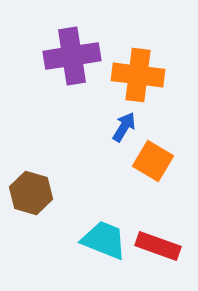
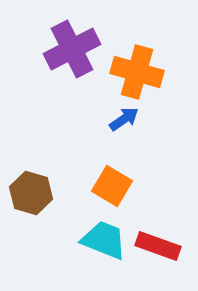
purple cross: moved 7 px up; rotated 18 degrees counterclockwise
orange cross: moved 1 px left, 3 px up; rotated 9 degrees clockwise
blue arrow: moved 8 px up; rotated 24 degrees clockwise
orange square: moved 41 px left, 25 px down
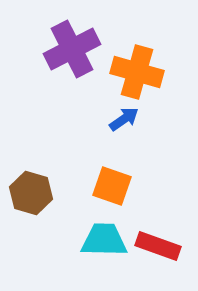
orange square: rotated 12 degrees counterclockwise
cyan trapezoid: rotated 21 degrees counterclockwise
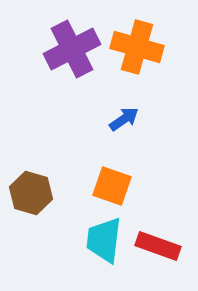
orange cross: moved 25 px up
cyan trapezoid: rotated 84 degrees counterclockwise
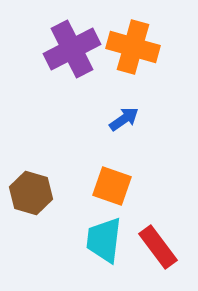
orange cross: moved 4 px left
red rectangle: moved 1 px down; rotated 33 degrees clockwise
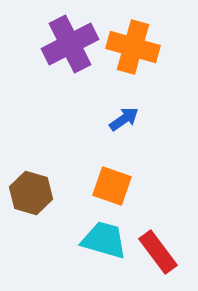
purple cross: moved 2 px left, 5 px up
cyan trapezoid: rotated 99 degrees clockwise
red rectangle: moved 5 px down
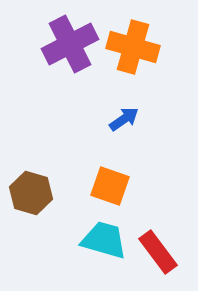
orange square: moved 2 px left
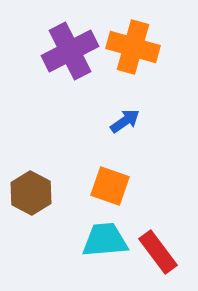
purple cross: moved 7 px down
blue arrow: moved 1 px right, 2 px down
brown hexagon: rotated 12 degrees clockwise
cyan trapezoid: moved 1 px right; rotated 21 degrees counterclockwise
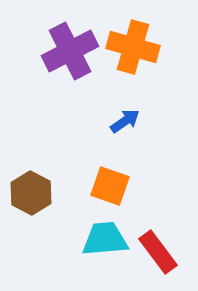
cyan trapezoid: moved 1 px up
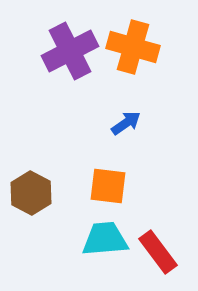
blue arrow: moved 1 px right, 2 px down
orange square: moved 2 px left; rotated 12 degrees counterclockwise
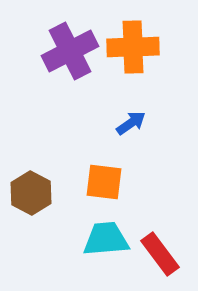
orange cross: rotated 18 degrees counterclockwise
blue arrow: moved 5 px right
orange square: moved 4 px left, 4 px up
cyan trapezoid: moved 1 px right
red rectangle: moved 2 px right, 2 px down
